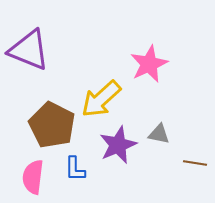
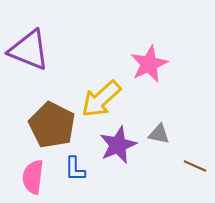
brown line: moved 3 px down; rotated 15 degrees clockwise
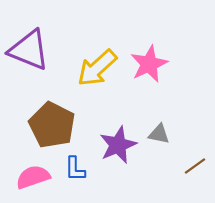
yellow arrow: moved 4 px left, 31 px up
brown line: rotated 60 degrees counterclockwise
pink semicircle: rotated 64 degrees clockwise
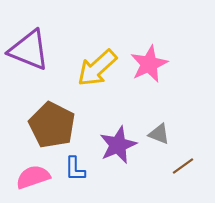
gray triangle: rotated 10 degrees clockwise
brown line: moved 12 px left
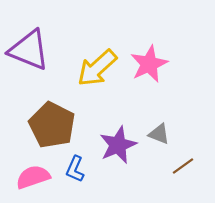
blue L-shape: rotated 24 degrees clockwise
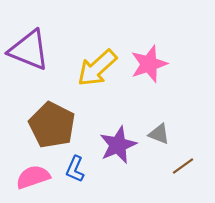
pink star: rotated 6 degrees clockwise
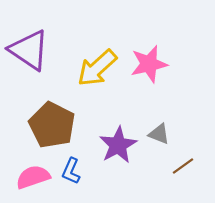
purple triangle: rotated 12 degrees clockwise
pink star: rotated 6 degrees clockwise
purple star: rotated 6 degrees counterclockwise
blue L-shape: moved 4 px left, 2 px down
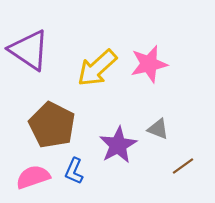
gray triangle: moved 1 px left, 5 px up
blue L-shape: moved 3 px right
